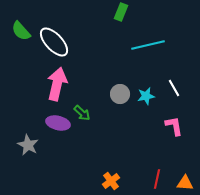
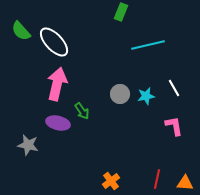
green arrow: moved 2 px up; rotated 12 degrees clockwise
gray star: rotated 15 degrees counterclockwise
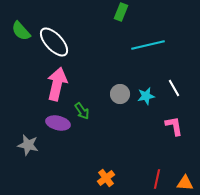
orange cross: moved 5 px left, 3 px up
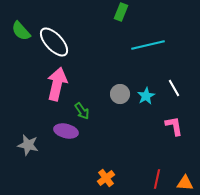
cyan star: rotated 18 degrees counterclockwise
purple ellipse: moved 8 px right, 8 px down
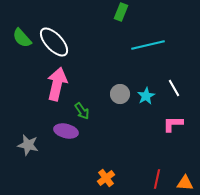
green semicircle: moved 1 px right, 7 px down
pink L-shape: moved 1 px left, 2 px up; rotated 80 degrees counterclockwise
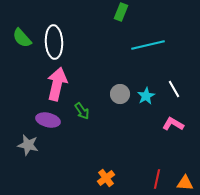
white ellipse: rotated 40 degrees clockwise
white line: moved 1 px down
pink L-shape: rotated 30 degrees clockwise
purple ellipse: moved 18 px left, 11 px up
